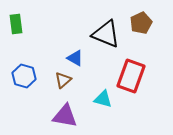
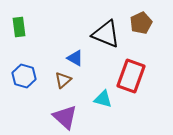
green rectangle: moved 3 px right, 3 px down
purple triangle: moved 1 px down; rotated 32 degrees clockwise
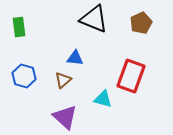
black triangle: moved 12 px left, 15 px up
blue triangle: rotated 24 degrees counterclockwise
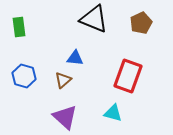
red rectangle: moved 3 px left
cyan triangle: moved 10 px right, 14 px down
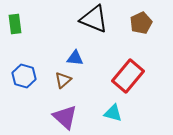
green rectangle: moved 4 px left, 3 px up
red rectangle: rotated 20 degrees clockwise
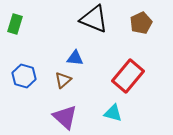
green rectangle: rotated 24 degrees clockwise
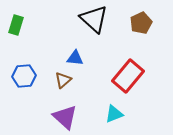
black triangle: rotated 20 degrees clockwise
green rectangle: moved 1 px right, 1 px down
blue hexagon: rotated 20 degrees counterclockwise
cyan triangle: moved 1 px right, 1 px down; rotated 36 degrees counterclockwise
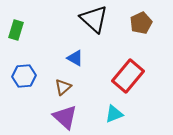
green rectangle: moved 5 px down
blue triangle: rotated 24 degrees clockwise
brown triangle: moved 7 px down
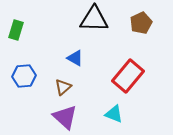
black triangle: rotated 40 degrees counterclockwise
cyan triangle: rotated 42 degrees clockwise
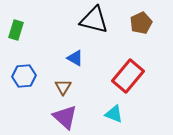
black triangle: moved 1 px down; rotated 12 degrees clockwise
brown triangle: rotated 18 degrees counterclockwise
